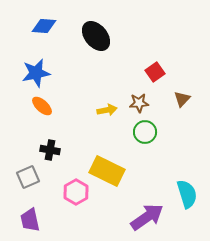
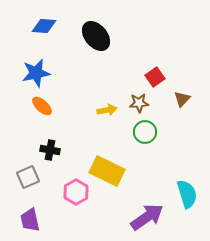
red square: moved 5 px down
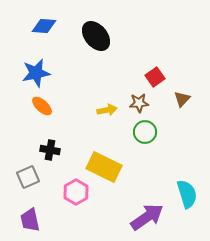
yellow rectangle: moved 3 px left, 4 px up
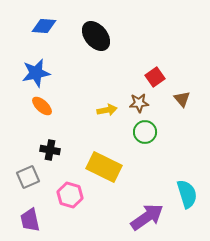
brown triangle: rotated 24 degrees counterclockwise
pink hexagon: moved 6 px left, 3 px down; rotated 15 degrees counterclockwise
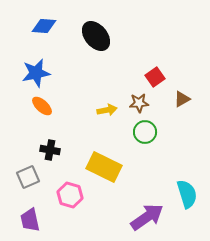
brown triangle: rotated 42 degrees clockwise
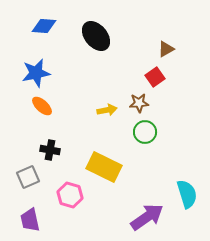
brown triangle: moved 16 px left, 50 px up
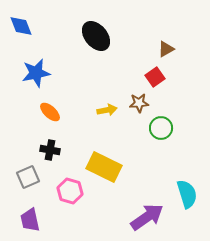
blue diamond: moved 23 px left; rotated 65 degrees clockwise
orange ellipse: moved 8 px right, 6 px down
green circle: moved 16 px right, 4 px up
pink hexagon: moved 4 px up
